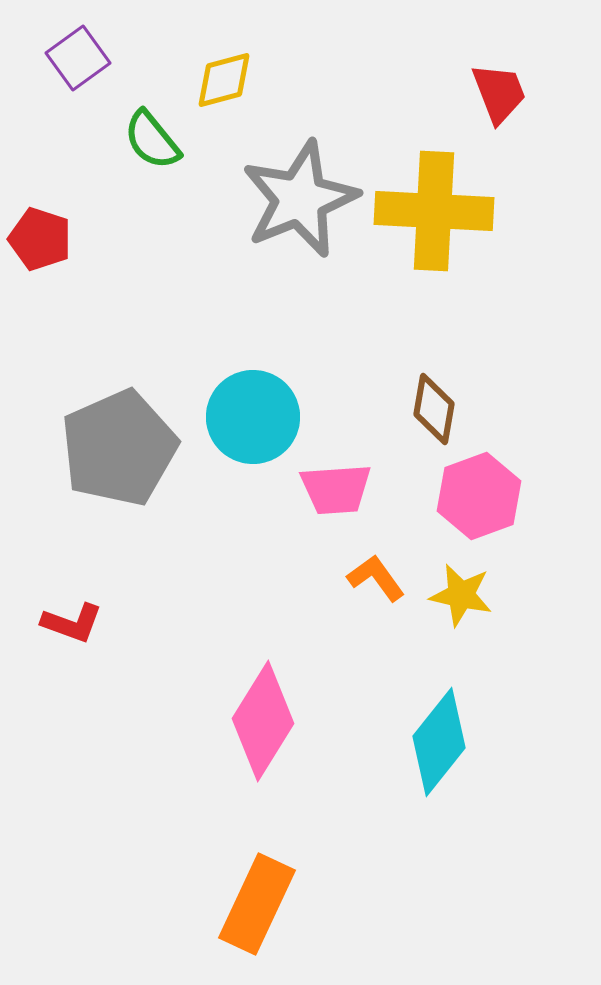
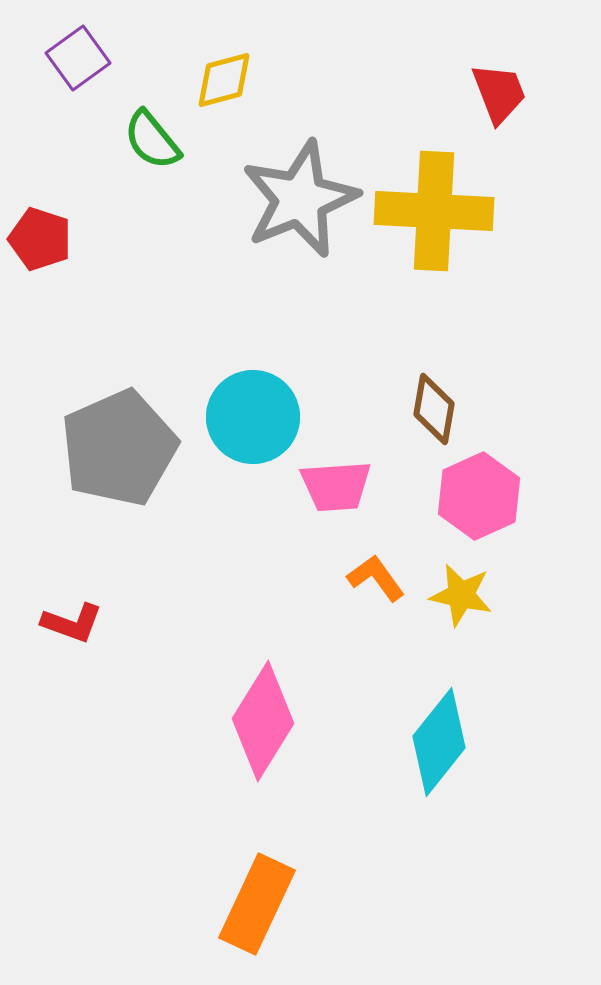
pink trapezoid: moved 3 px up
pink hexagon: rotated 4 degrees counterclockwise
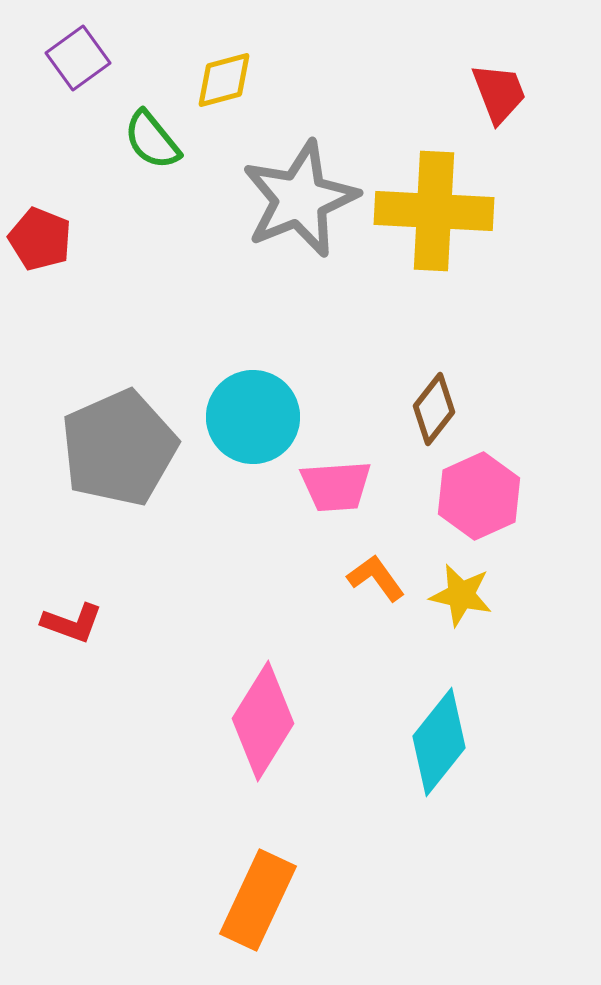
red pentagon: rotated 4 degrees clockwise
brown diamond: rotated 28 degrees clockwise
orange rectangle: moved 1 px right, 4 px up
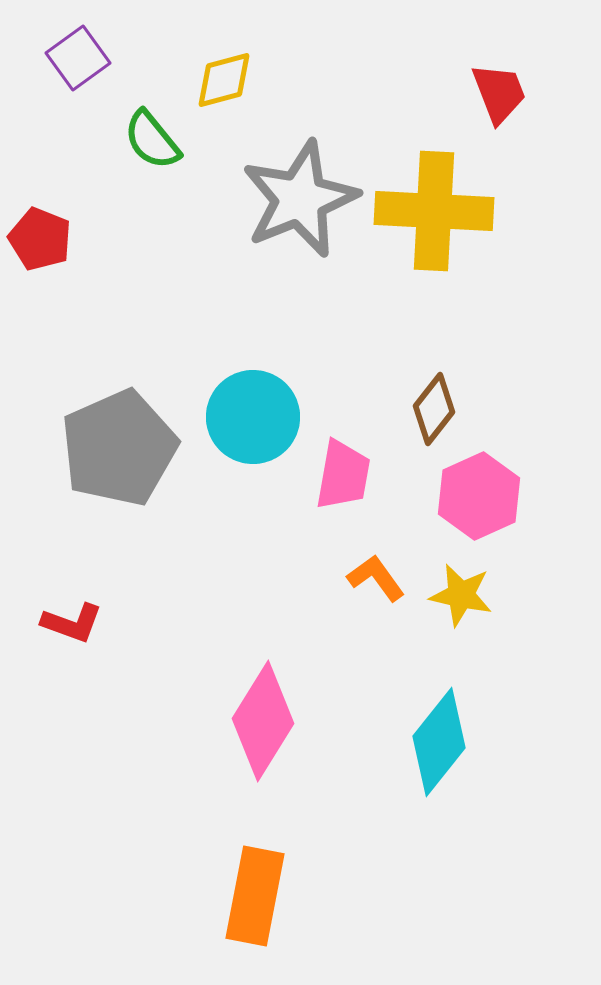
pink trapezoid: moved 7 px right, 11 px up; rotated 76 degrees counterclockwise
orange rectangle: moved 3 px left, 4 px up; rotated 14 degrees counterclockwise
